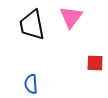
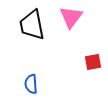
red square: moved 2 px left, 1 px up; rotated 12 degrees counterclockwise
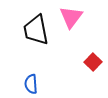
black trapezoid: moved 4 px right, 5 px down
red square: rotated 36 degrees counterclockwise
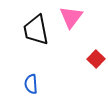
red square: moved 3 px right, 3 px up
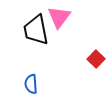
pink triangle: moved 12 px left
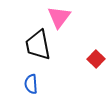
black trapezoid: moved 2 px right, 15 px down
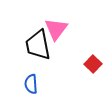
pink triangle: moved 3 px left, 12 px down
red square: moved 3 px left, 5 px down
